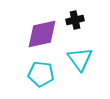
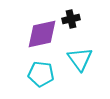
black cross: moved 4 px left, 1 px up
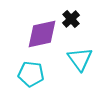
black cross: rotated 30 degrees counterclockwise
cyan pentagon: moved 10 px left
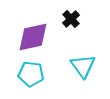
purple diamond: moved 9 px left, 3 px down
cyan triangle: moved 3 px right, 7 px down
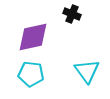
black cross: moved 1 px right, 5 px up; rotated 24 degrees counterclockwise
cyan triangle: moved 4 px right, 5 px down
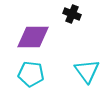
purple diamond: rotated 12 degrees clockwise
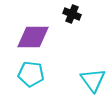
cyan triangle: moved 6 px right, 9 px down
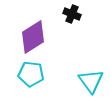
purple diamond: rotated 32 degrees counterclockwise
cyan triangle: moved 2 px left, 1 px down
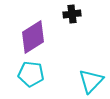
black cross: rotated 30 degrees counterclockwise
cyan triangle: rotated 20 degrees clockwise
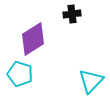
purple diamond: moved 2 px down
cyan pentagon: moved 11 px left; rotated 10 degrees clockwise
